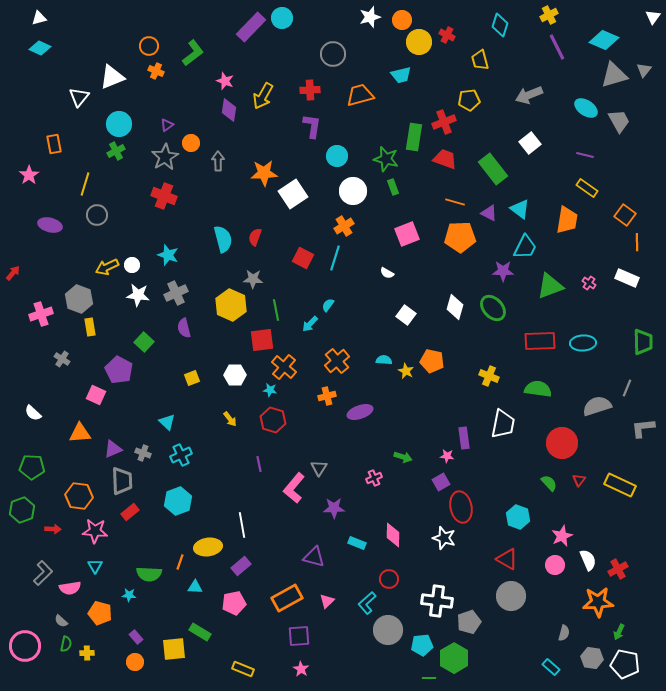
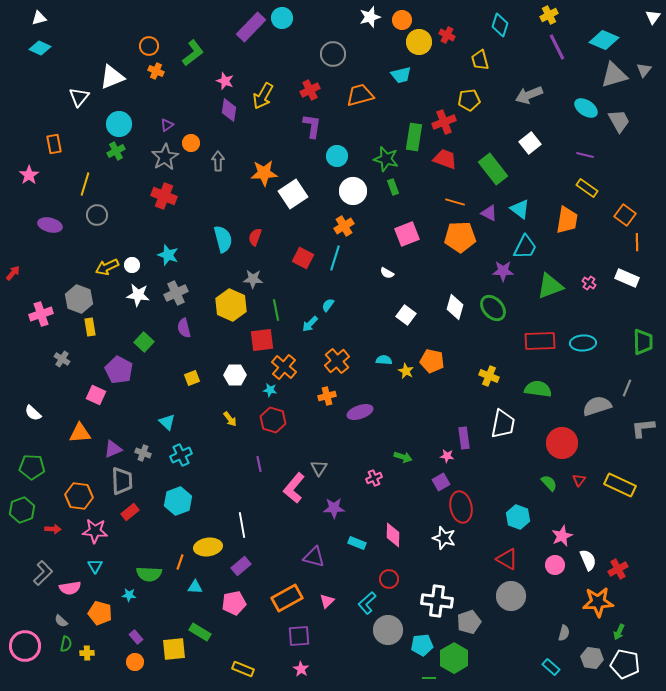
red cross at (310, 90): rotated 24 degrees counterclockwise
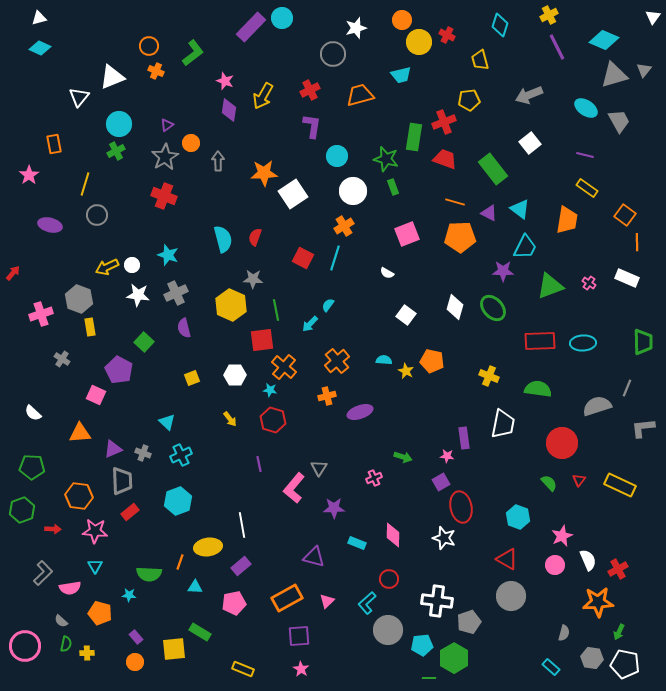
white star at (370, 17): moved 14 px left, 11 px down
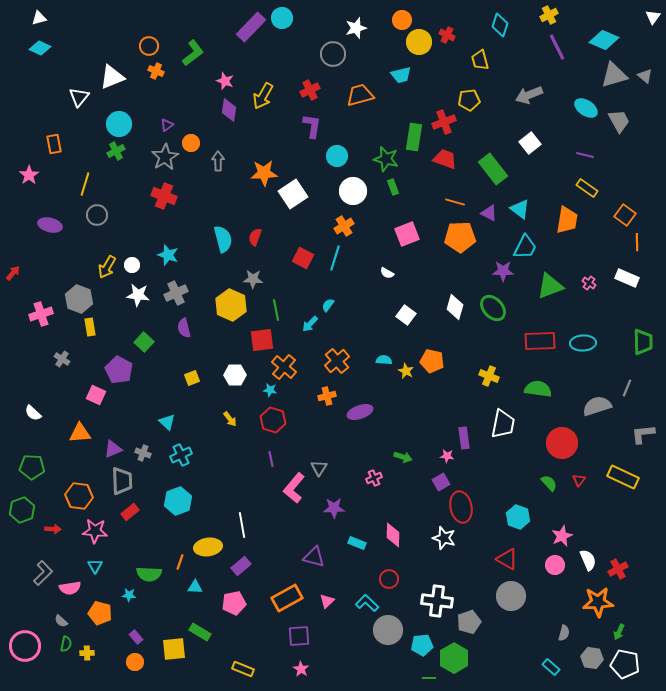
gray triangle at (644, 70): moved 1 px right, 6 px down; rotated 28 degrees counterclockwise
yellow arrow at (107, 267): rotated 35 degrees counterclockwise
gray L-shape at (643, 428): moved 6 px down
purple line at (259, 464): moved 12 px right, 5 px up
yellow rectangle at (620, 485): moved 3 px right, 8 px up
cyan L-shape at (367, 603): rotated 85 degrees clockwise
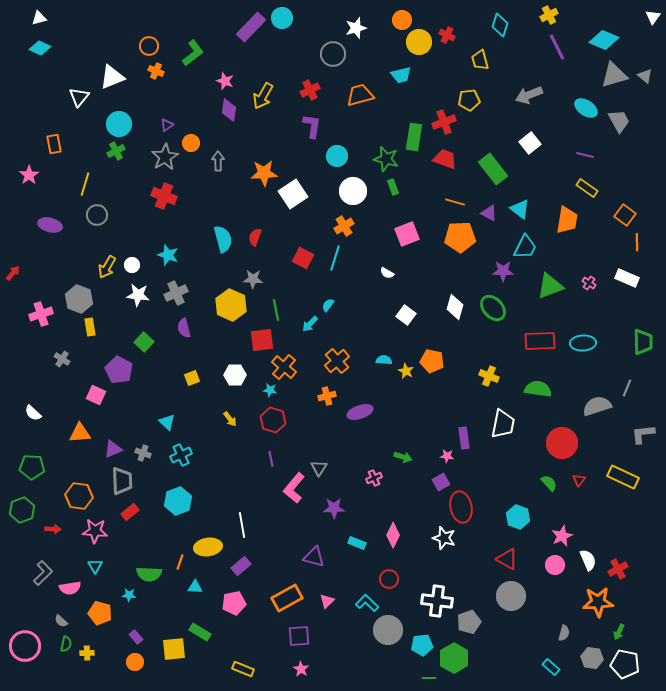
pink diamond at (393, 535): rotated 25 degrees clockwise
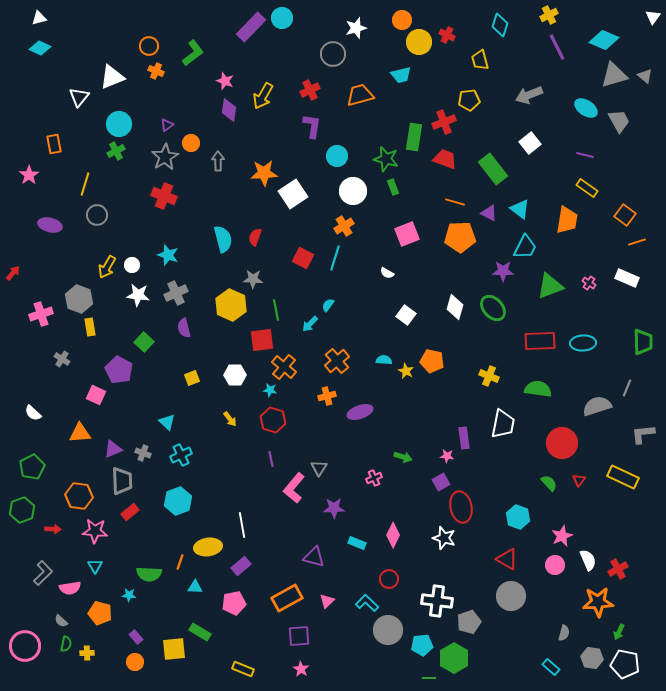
orange line at (637, 242): rotated 72 degrees clockwise
green pentagon at (32, 467): rotated 30 degrees counterclockwise
